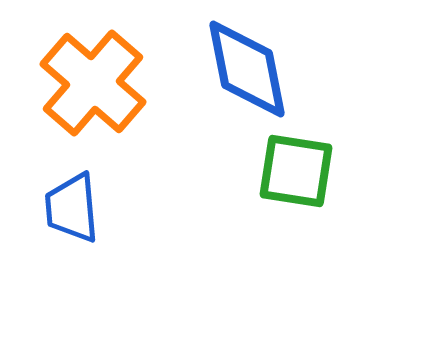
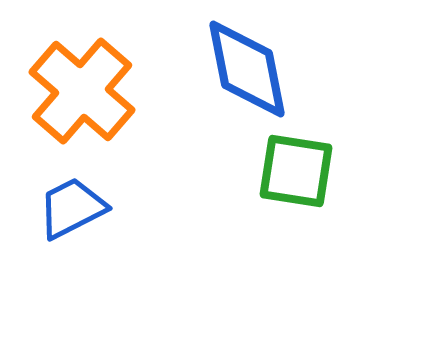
orange cross: moved 11 px left, 8 px down
blue trapezoid: rotated 68 degrees clockwise
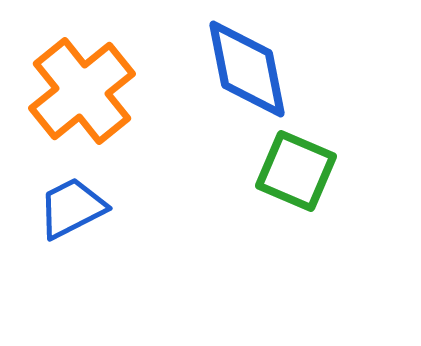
orange cross: rotated 10 degrees clockwise
green square: rotated 14 degrees clockwise
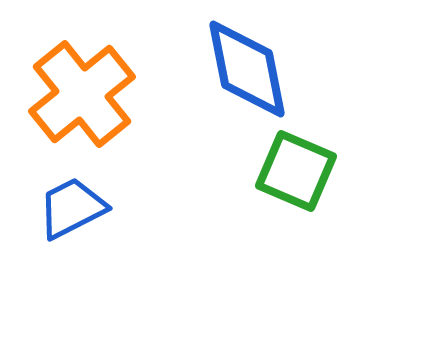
orange cross: moved 3 px down
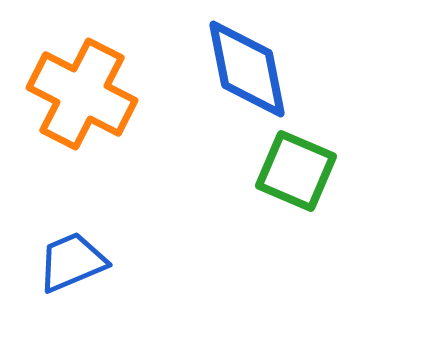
orange cross: rotated 24 degrees counterclockwise
blue trapezoid: moved 54 px down; rotated 4 degrees clockwise
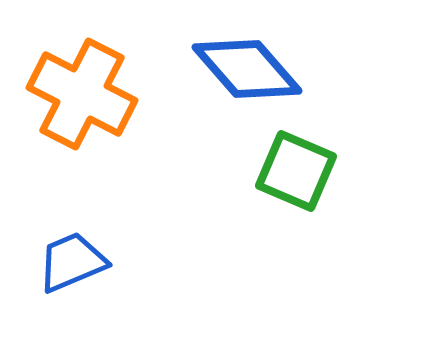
blue diamond: rotated 30 degrees counterclockwise
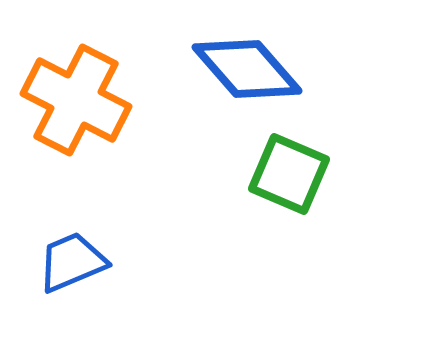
orange cross: moved 6 px left, 6 px down
green square: moved 7 px left, 3 px down
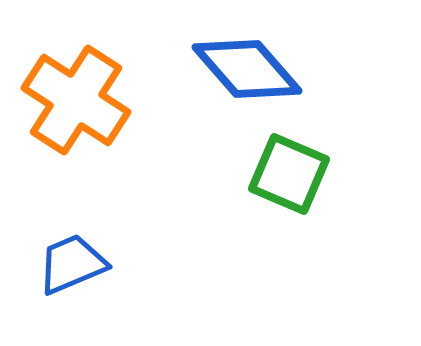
orange cross: rotated 6 degrees clockwise
blue trapezoid: moved 2 px down
